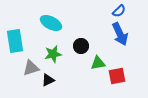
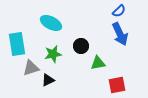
cyan rectangle: moved 2 px right, 3 px down
red square: moved 9 px down
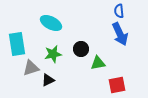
blue semicircle: rotated 128 degrees clockwise
black circle: moved 3 px down
